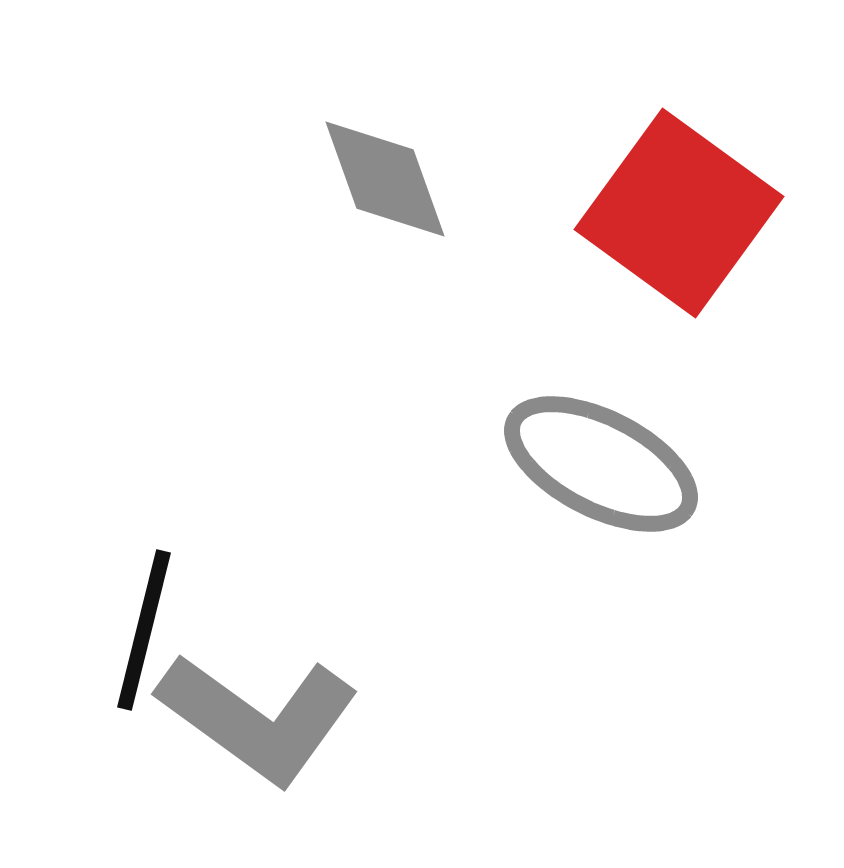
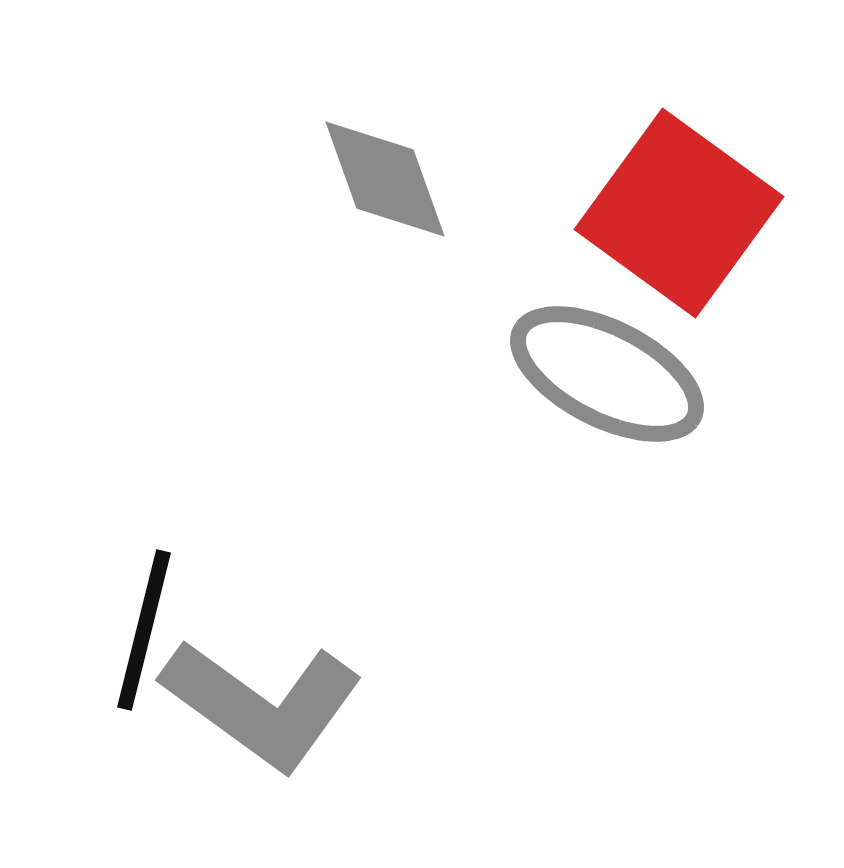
gray ellipse: moved 6 px right, 90 px up
gray L-shape: moved 4 px right, 14 px up
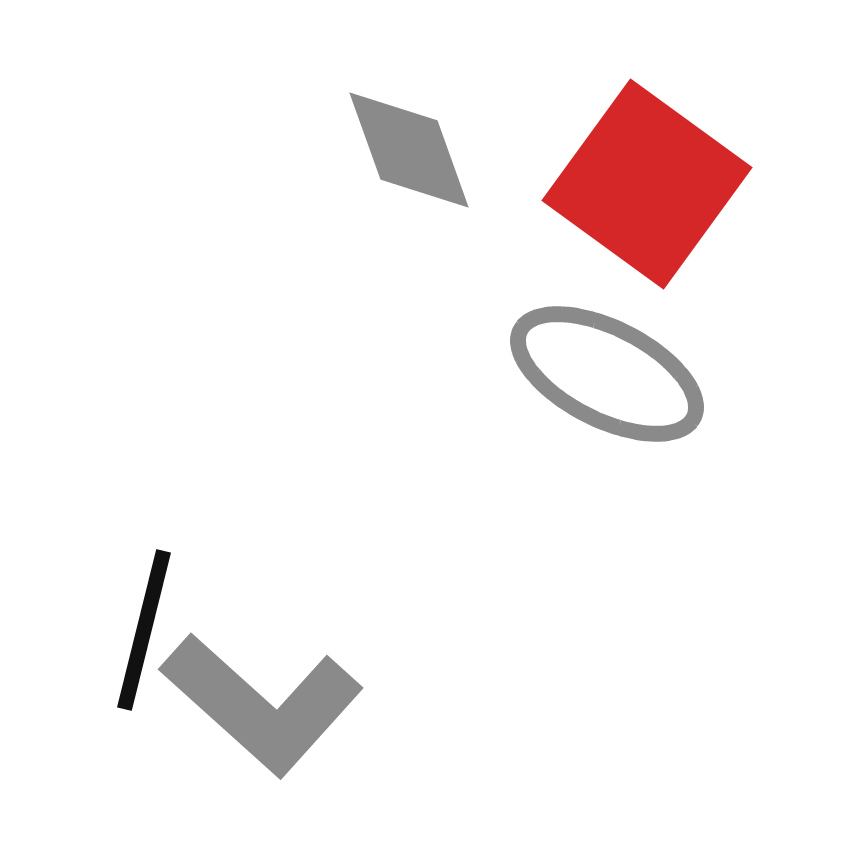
gray diamond: moved 24 px right, 29 px up
red square: moved 32 px left, 29 px up
gray L-shape: rotated 6 degrees clockwise
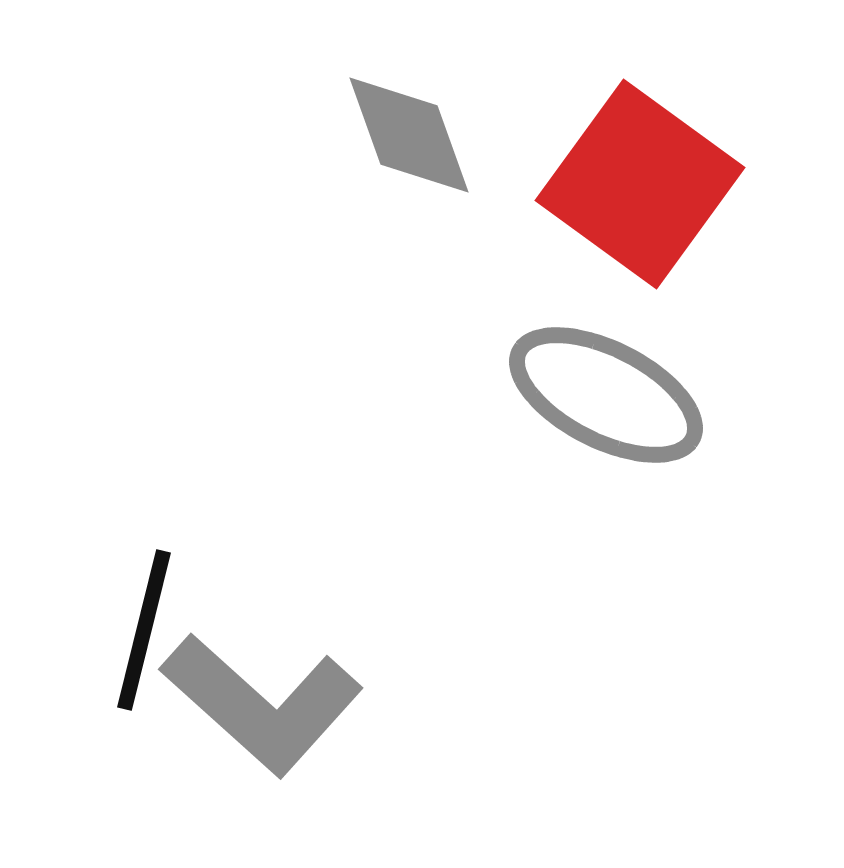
gray diamond: moved 15 px up
red square: moved 7 px left
gray ellipse: moved 1 px left, 21 px down
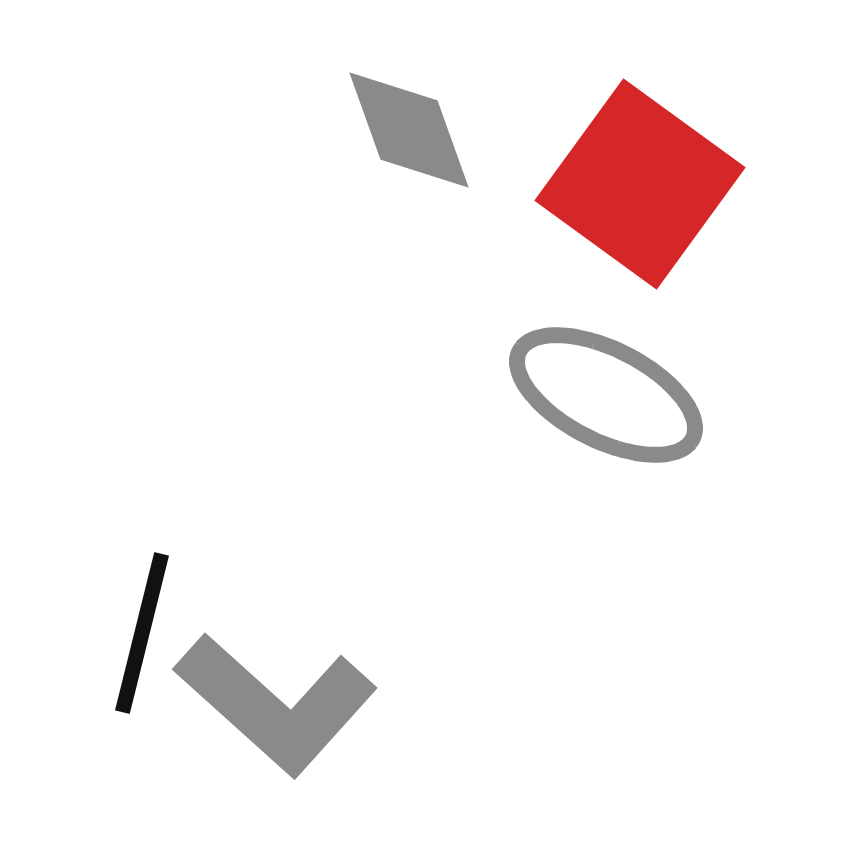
gray diamond: moved 5 px up
black line: moved 2 px left, 3 px down
gray L-shape: moved 14 px right
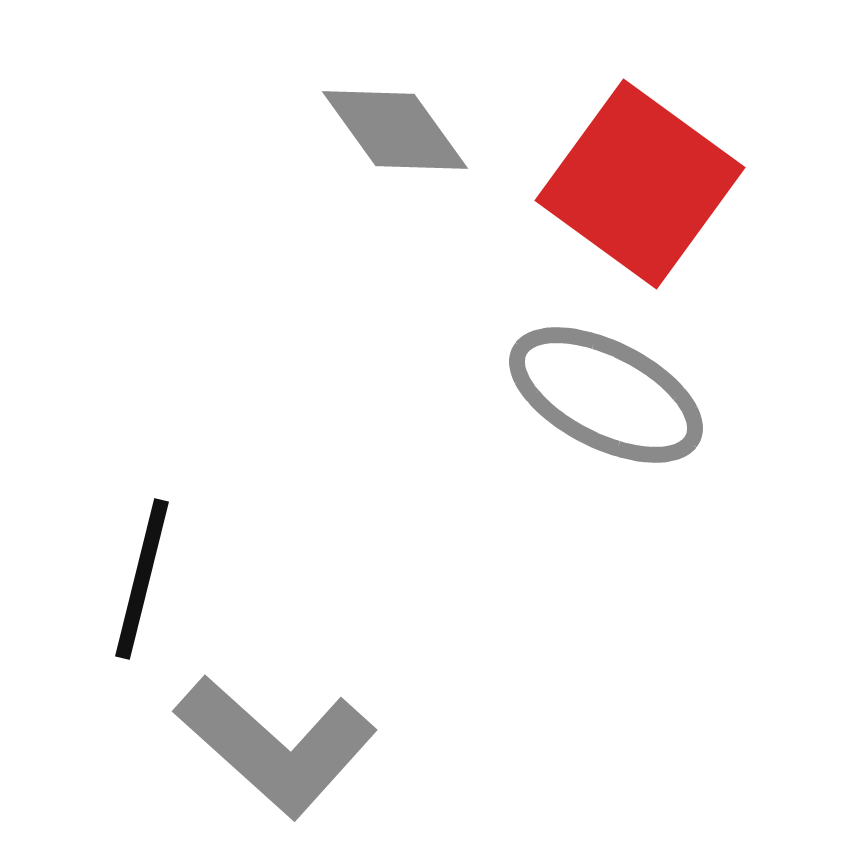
gray diamond: moved 14 px left; rotated 16 degrees counterclockwise
black line: moved 54 px up
gray L-shape: moved 42 px down
